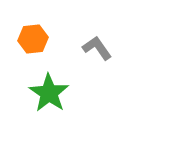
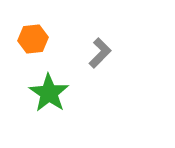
gray L-shape: moved 3 px right, 5 px down; rotated 80 degrees clockwise
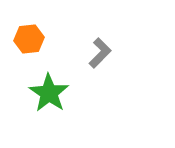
orange hexagon: moved 4 px left
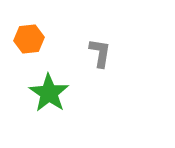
gray L-shape: rotated 36 degrees counterclockwise
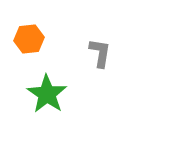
green star: moved 2 px left, 1 px down
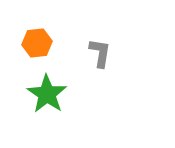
orange hexagon: moved 8 px right, 4 px down
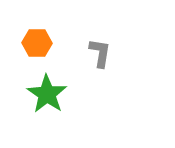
orange hexagon: rotated 8 degrees clockwise
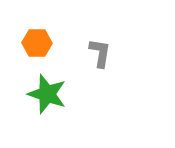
green star: rotated 15 degrees counterclockwise
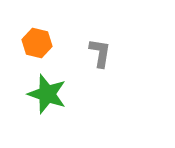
orange hexagon: rotated 12 degrees clockwise
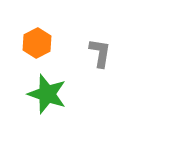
orange hexagon: rotated 20 degrees clockwise
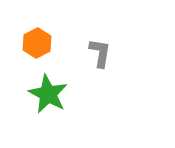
green star: moved 1 px right; rotated 9 degrees clockwise
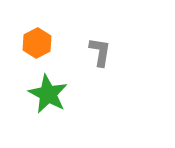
gray L-shape: moved 1 px up
